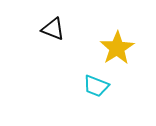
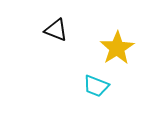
black triangle: moved 3 px right, 1 px down
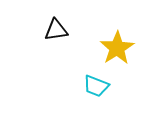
black triangle: rotated 30 degrees counterclockwise
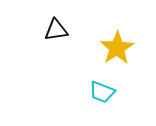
cyan trapezoid: moved 6 px right, 6 px down
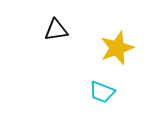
yellow star: rotated 12 degrees clockwise
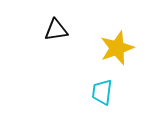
cyan trapezoid: rotated 76 degrees clockwise
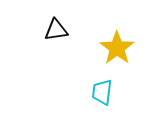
yellow star: rotated 16 degrees counterclockwise
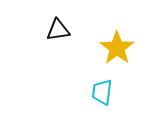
black triangle: moved 2 px right
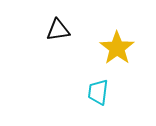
cyan trapezoid: moved 4 px left
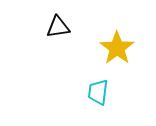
black triangle: moved 3 px up
